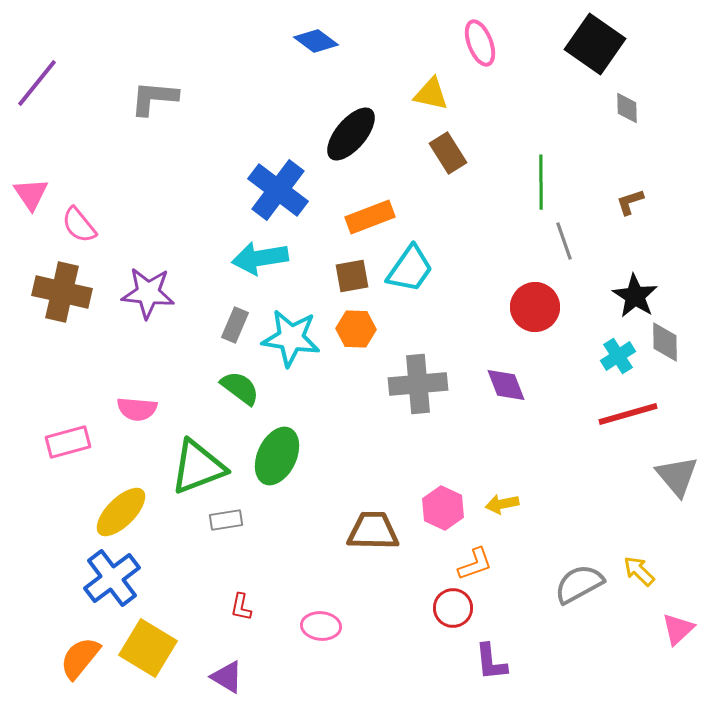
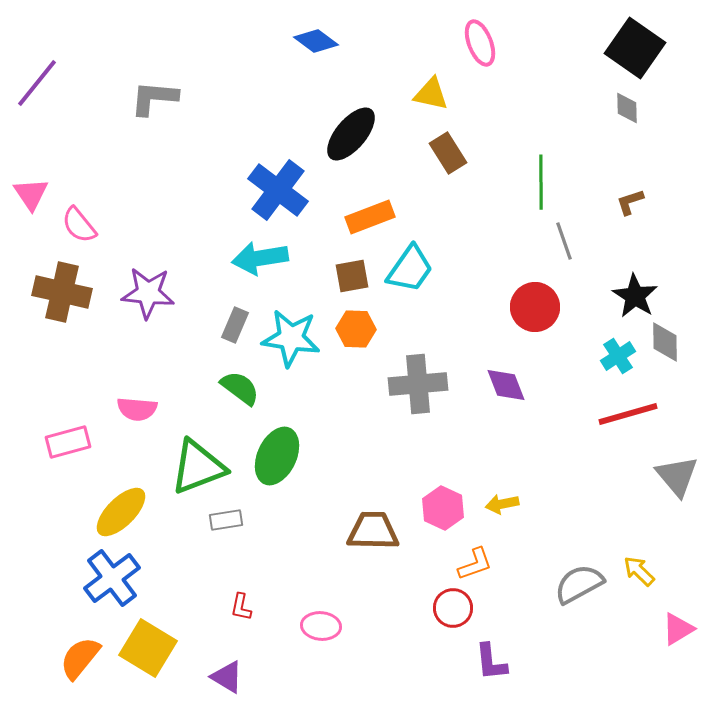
black square at (595, 44): moved 40 px right, 4 px down
pink triangle at (678, 629): rotated 12 degrees clockwise
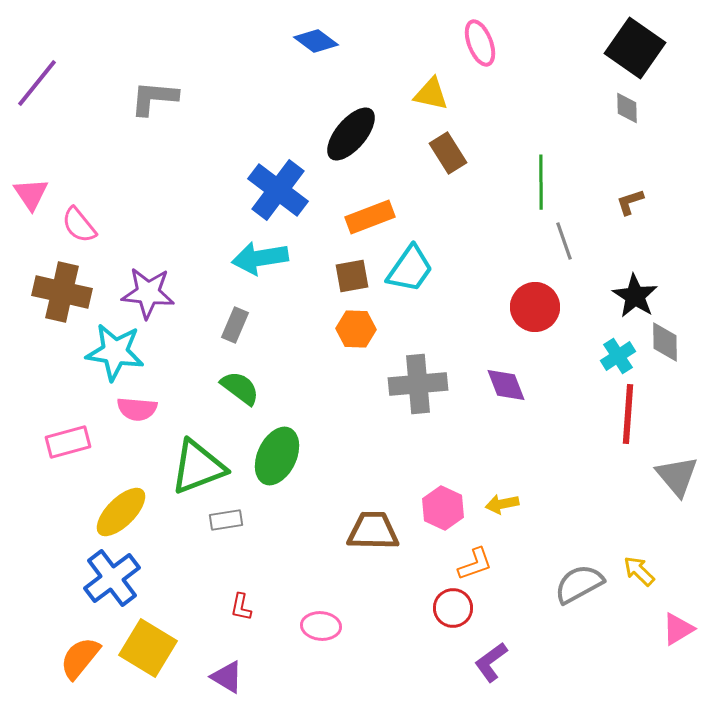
cyan star at (291, 338): moved 176 px left, 14 px down
red line at (628, 414): rotated 70 degrees counterclockwise
purple L-shape at (491, 662): rotated 60 degrees clockwise
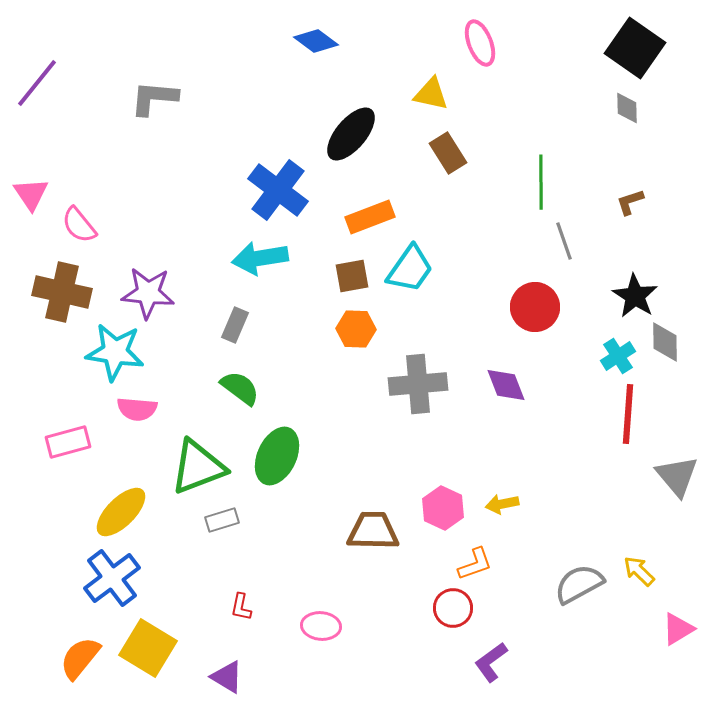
gray rectangle at (226, 520): moved 4 px left; rotated 8 degrees counterclockwise
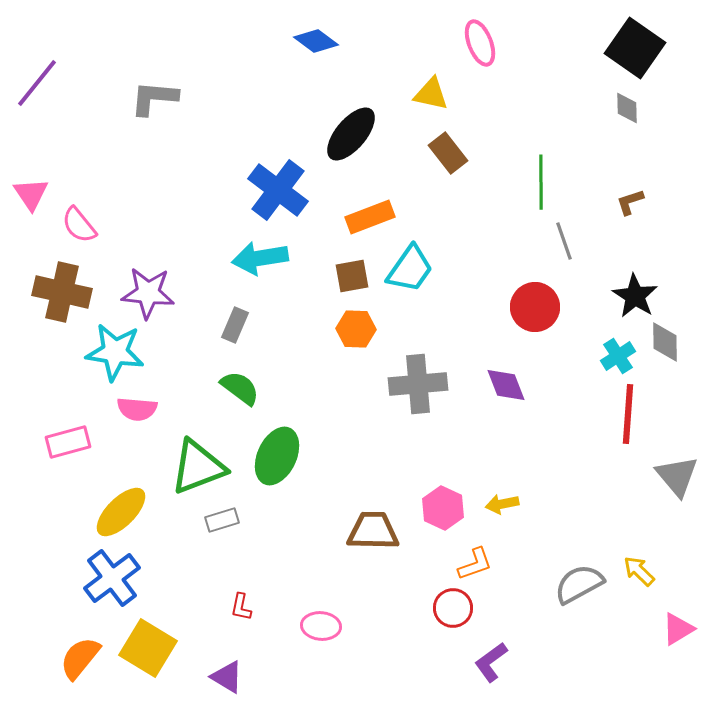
brown rectangle at (448, 153): rotated 6 degrees counterclockwise
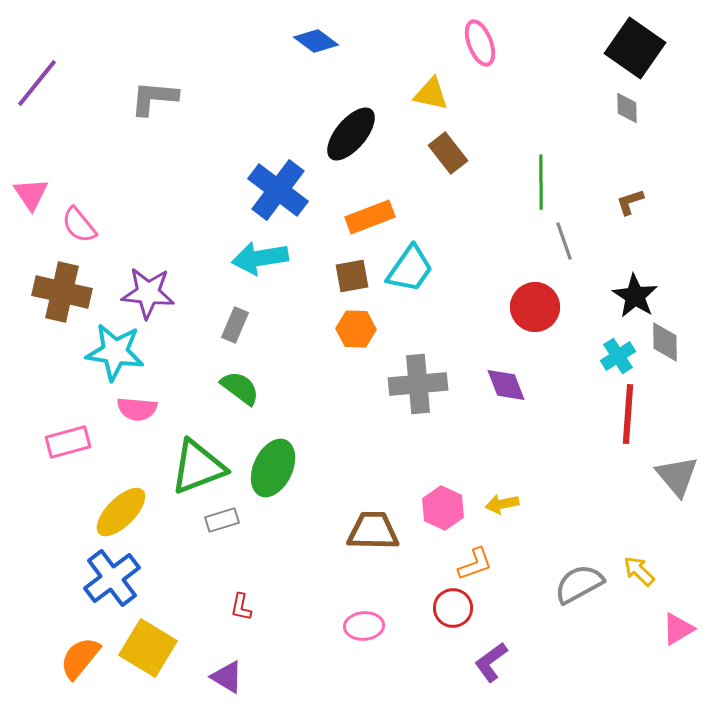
green ellipse at (277, 456): moved 4 px left, 12 px down
pink ellipse at (321, 626): moved 43 px right; rotated 9 degrees counterclockwise
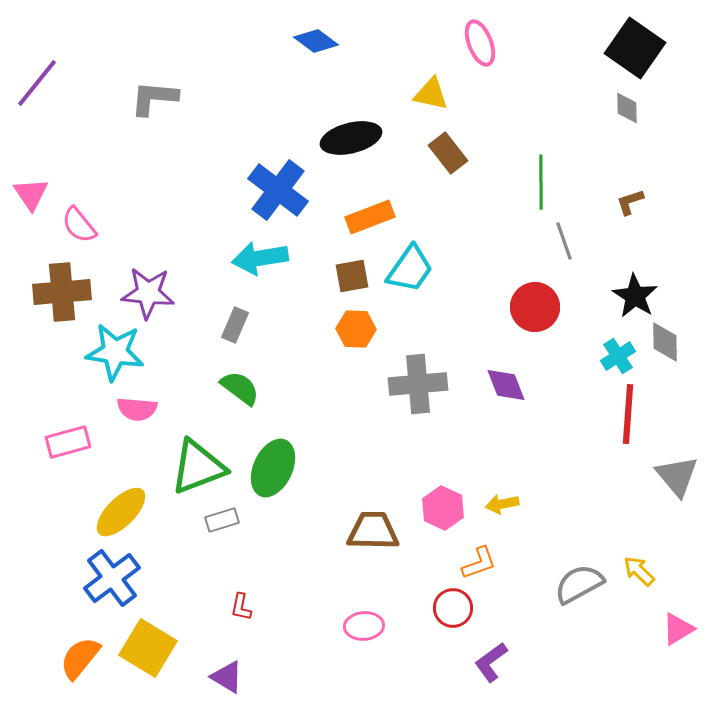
black ellipse at (351, 134): moved 4 px down; rotated 36 degrees clockwise
brown cross at (62, 292): rotated 18 degrees counterclockwise
orange L-shape at (475, 564): moved 4 px right, 1 px up
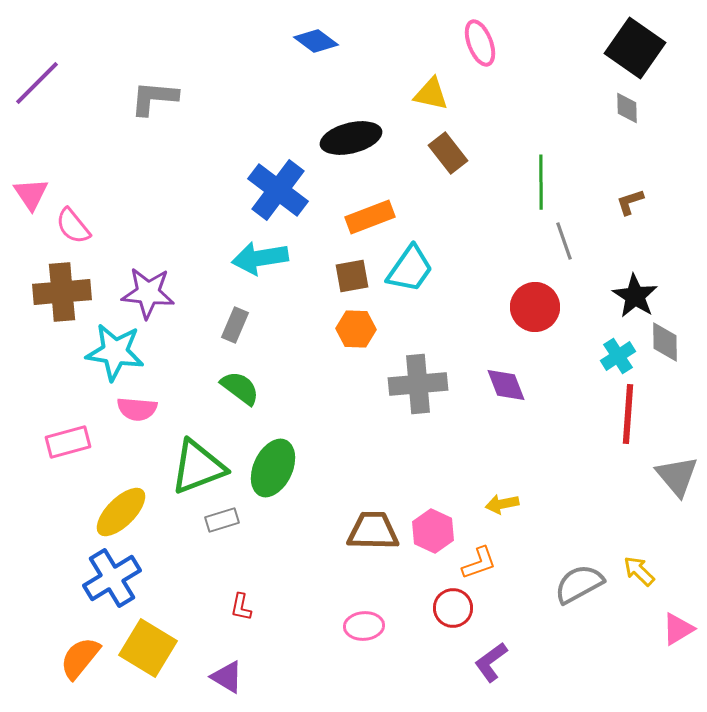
purple line at (37, 83): rotated 6 degrees clockwise
pink semicircle at (79, 225): moved 6 px left, 1 px down
pink hexagon at (443, 508): moved 10 px left, 23 px down
blue cross at (112, 578): rotated 6 degrees clockwise
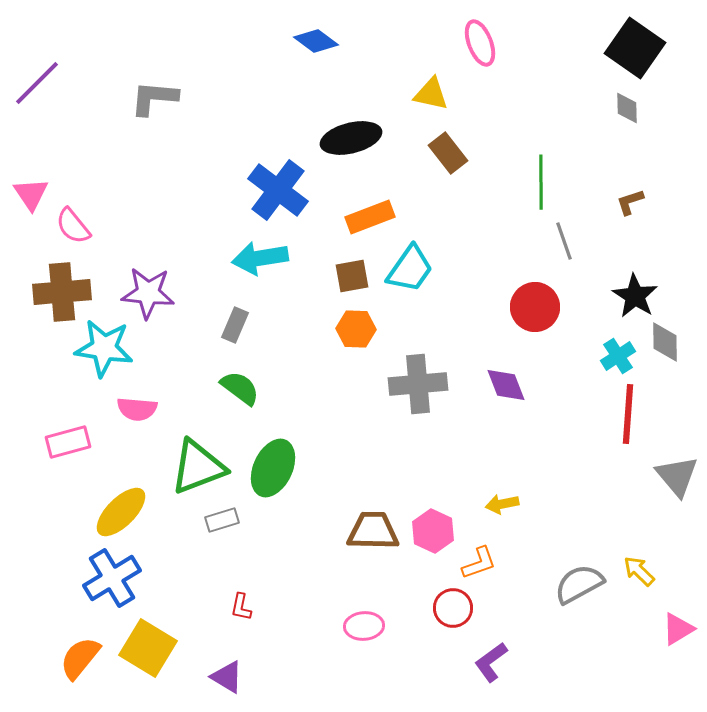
cyan star at (115, 352): moved 11 px left, 4 px up
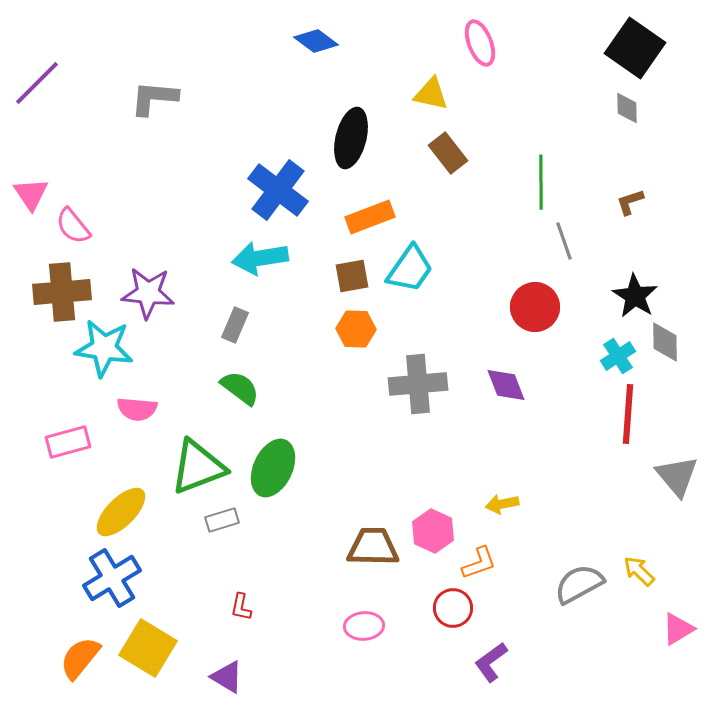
black ellipse at (351, 138): rotated 62 degrees counterclockwise
brown trapezoid at (373, 531): moved 16 px down
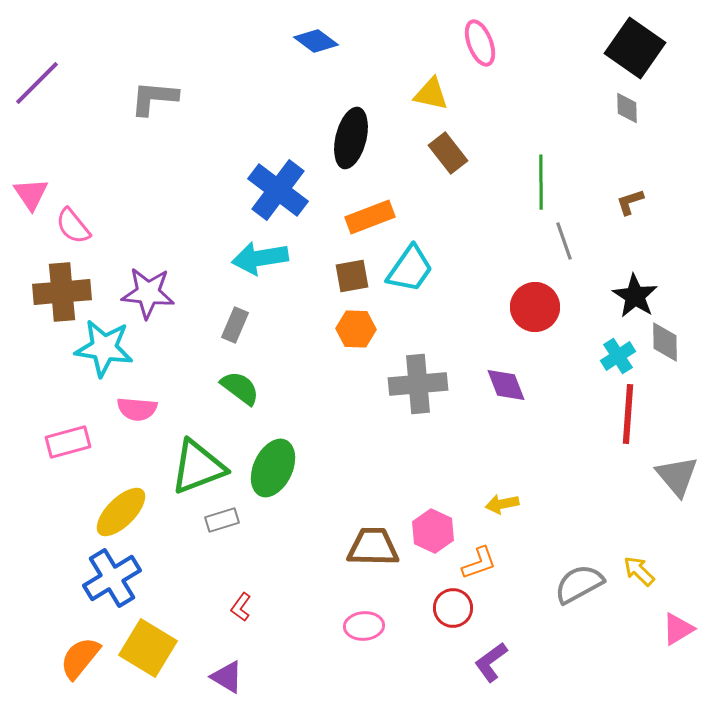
red L-shape at (241, 607): rotated 24 degrees clockwise
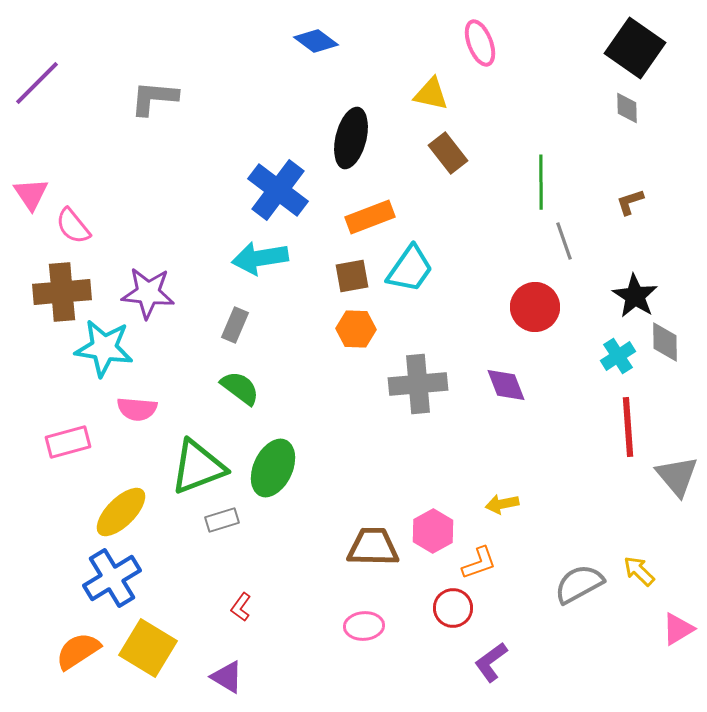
red line at (628, 414): moved 13 px down; rotated 8 degrees counterclockwise
pink hexagon at (433, 531): rotated 6 degrees clockwise
orange semicircle at (80, 658): moved 2 px left, 7 px up; rotated 18 degrees clockwise
